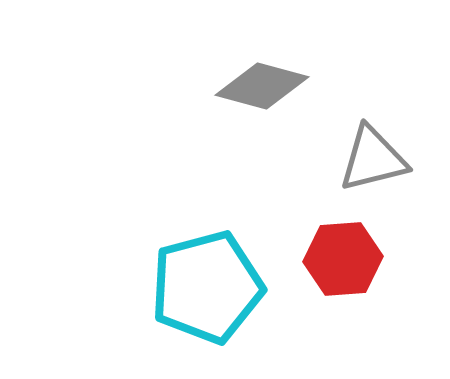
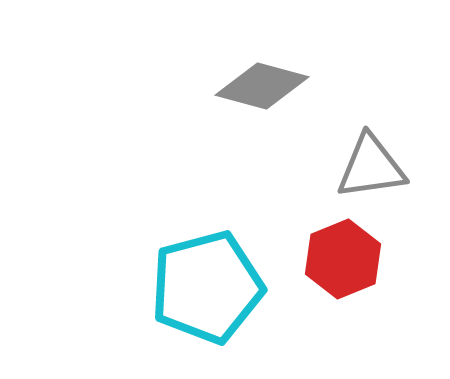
gray triangle: moved 2 px left, 8 px down; rotated 6 degrees clockwise
red hexagon: rotated 18 degrees counterclockwise
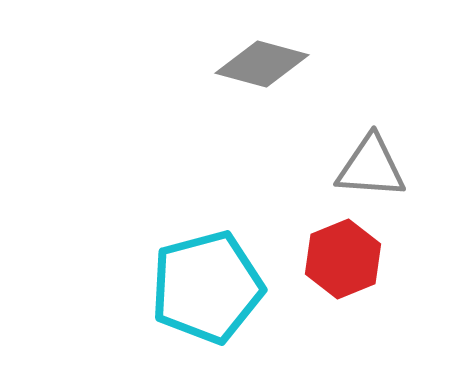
gray diamond: moved 22 px up
gray triangle: rotated 12 degrees clockwise
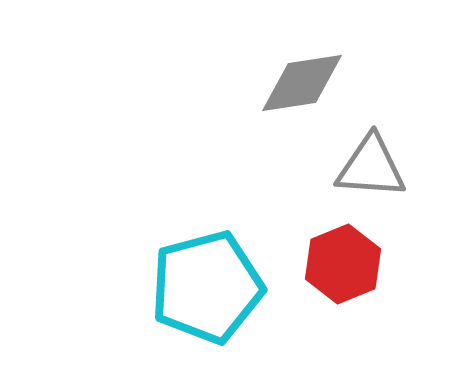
gray diamond: moved 40 px right, 19 px down; rotated 24 degrees counterclockwise
red hexagon: moved 5 px down
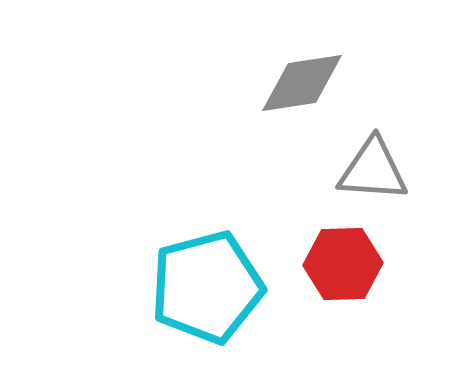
gray triangle: moved 2 px right, 3 px down
red hexagon: rotated 20 degrees clockwise
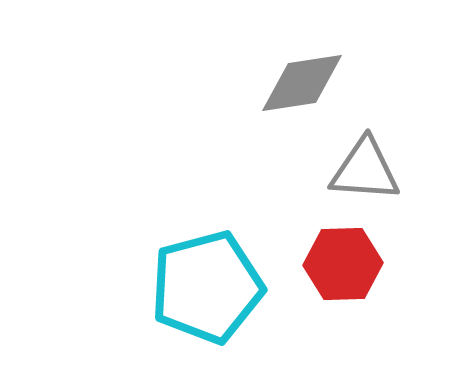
gray triangle: moved 8 px left
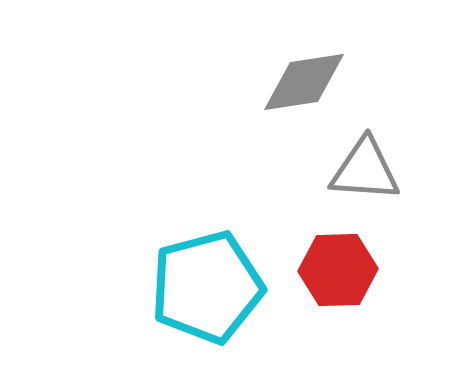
gray diamond: moved 2 px right, 1 px up
red hexagon: moved 5 px left, 6 px down
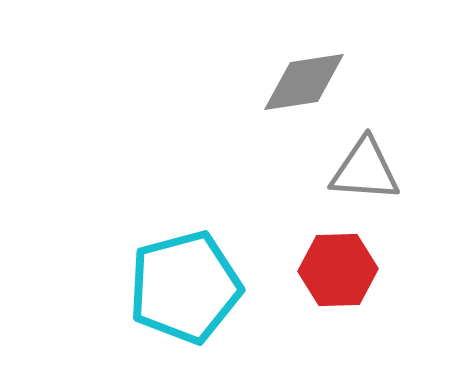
cyan pentagon: moved 22 px left
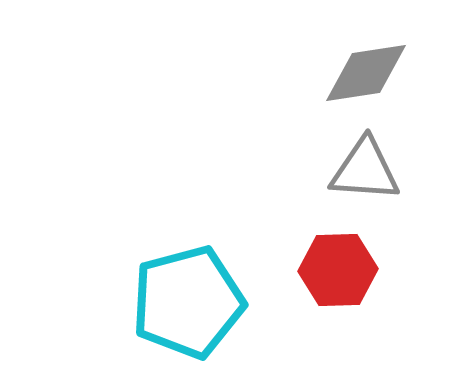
gray diamond: moved 62 px right, 9 px up
cyan pentagon: moved 3 px right, 15 px down
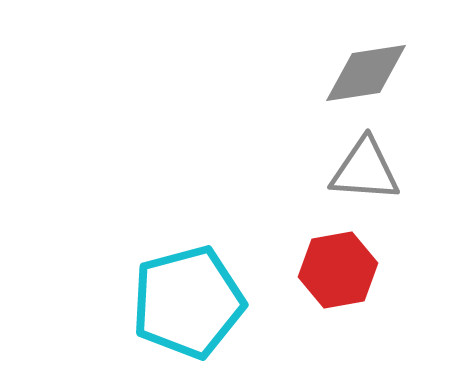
red hexagon: rotated 8 degrees counterclockwise
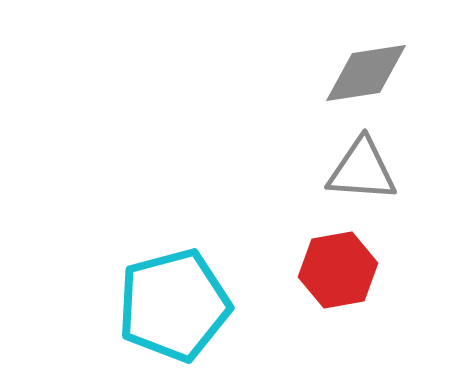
gray triangle: moved 3 px left
cyan pentagon: moved 14 px left, 3 px down
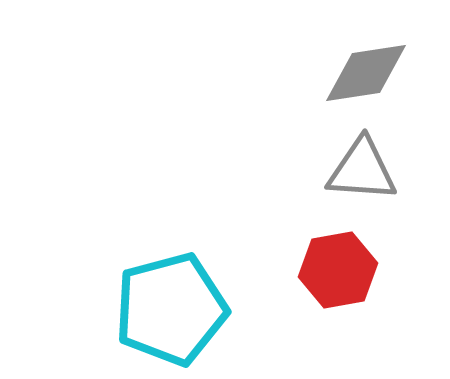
cyan pentagon: moved 3 px left, 4 px down
